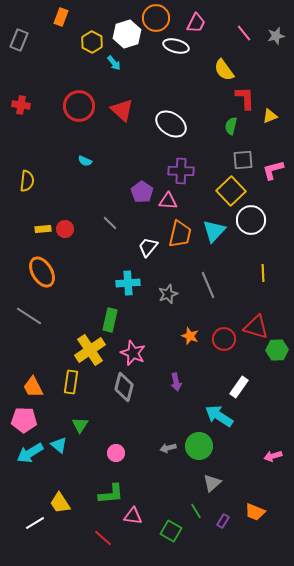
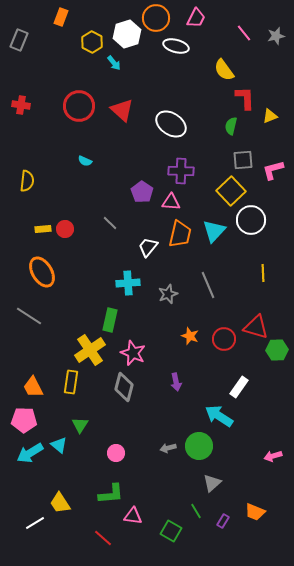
pink trapezoid at (196, 23): moved 5 px up
pink triangle at (168, 201): moved 3 px right, 1 px down
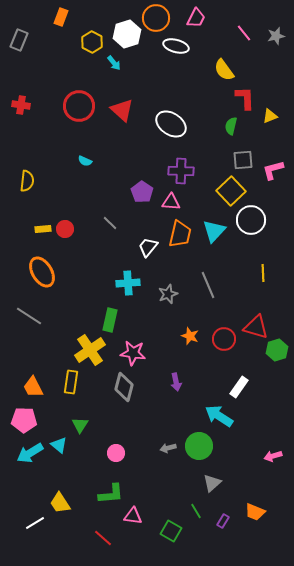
green hexagon at (277, 350): rotated 15 degrees counterclockwise
pink star at (133, 353): rotated 15 degrees counterclockwise
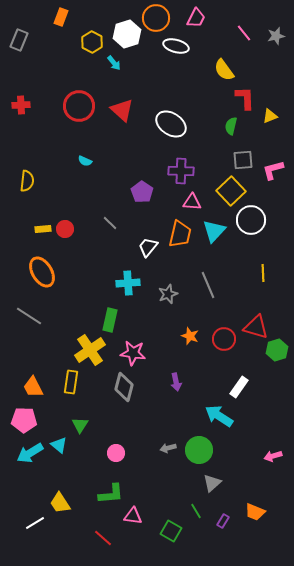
red cross at (21, 105): rotated 12 degrees counterclockwise
pink triangle at (171, 202): moved 21 px right
green circle at (199, 446): moved 4 px down
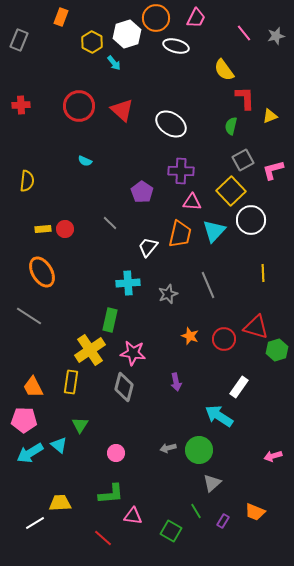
gray square at (243, 160): rotated 25 degrees counterclockwise
yellow trapezoid at (60, 503): rotated 120 degrees clockwise
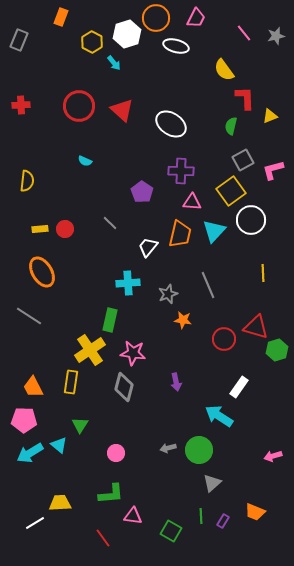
yellow square at (231, 191): rotated 8 degrees clockwise
yellow rectangle at (43, 229): moved 3 px left
orange star at (190, 336): moved 7 px left, 16 px up; rotated 12 degrees counterclockwise
green line at (196, 511): moved 5 px right, 5 px down; rotated 28 degrees clockwise
red line at (103, 538): rotated 12 degrees clockwise
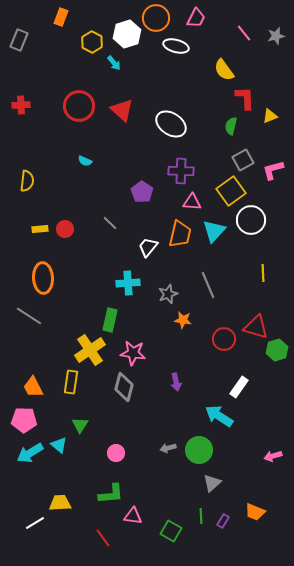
orange ellipse at (42, 272): moved 1 px right, 6 px down; rotated 28 degrees clockwise
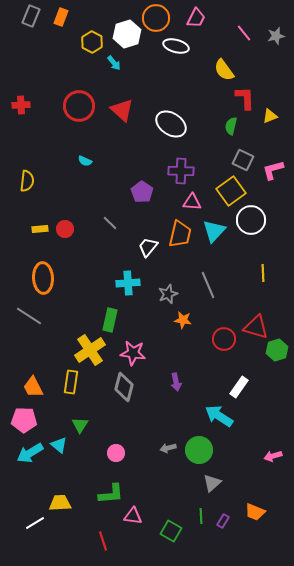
gray rectangle at (19, 40): moved 12 px right, 24 px up
gray square at (243, 160): rotated 35 degrees counterclockwise
red line at (103, 538): moved 3 px down; rotated 18 degrees clockwise
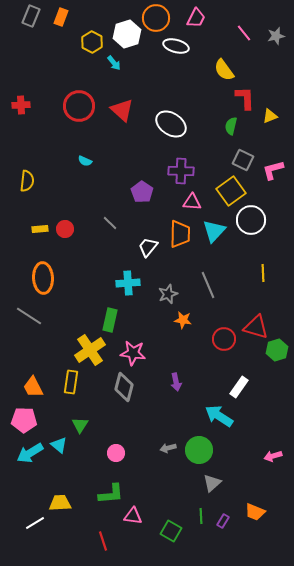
orange trapezoid at (180, 234): rotated 12 degrees counterclockwise
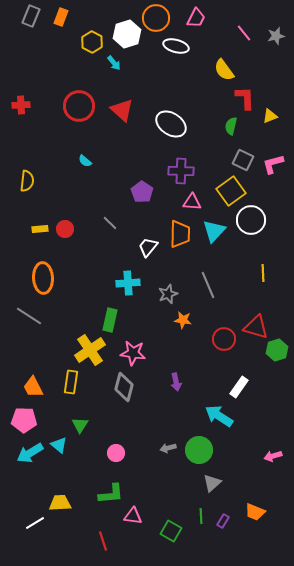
cyan semicircle at (85, 161): rotated 16 degrees clockwise
pink L-shape at (273, 170): moved 6 px up
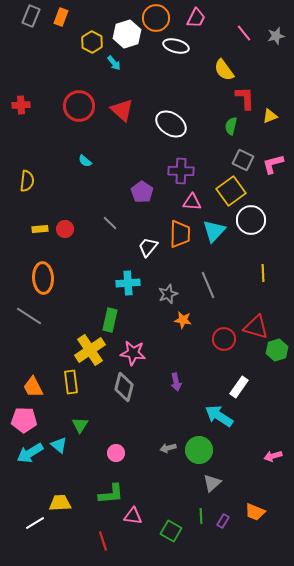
yellow rectangle at (71, 382): rotated 15 degrees counterclockwise
